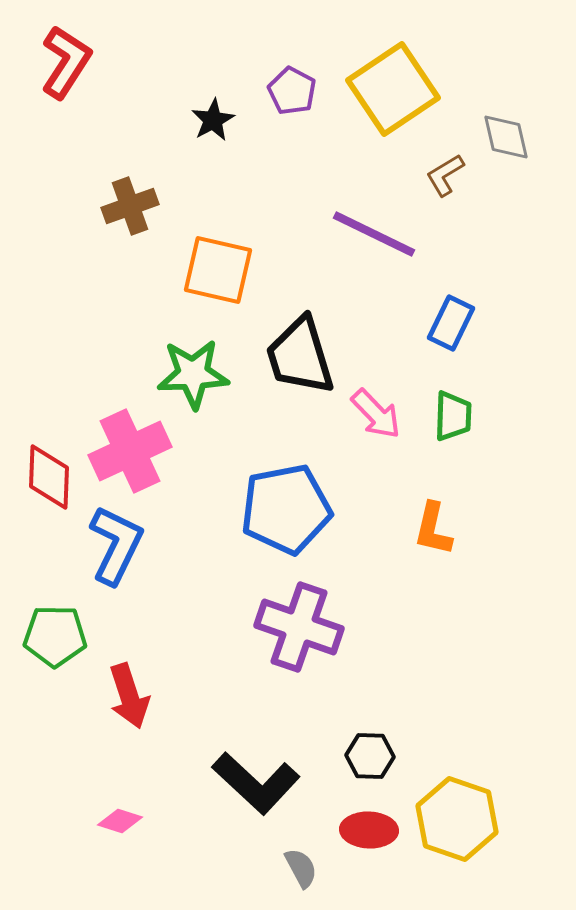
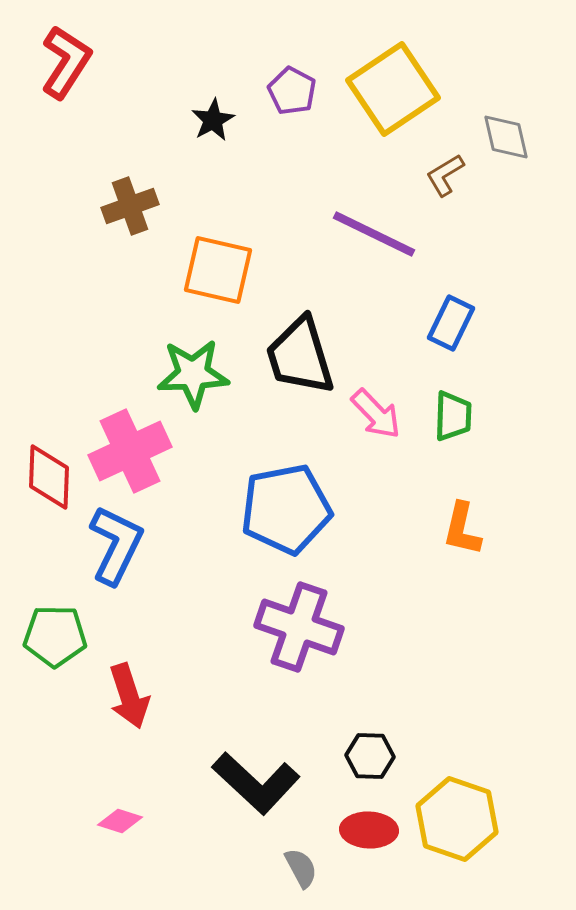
orange L-shape: moved 29 px right
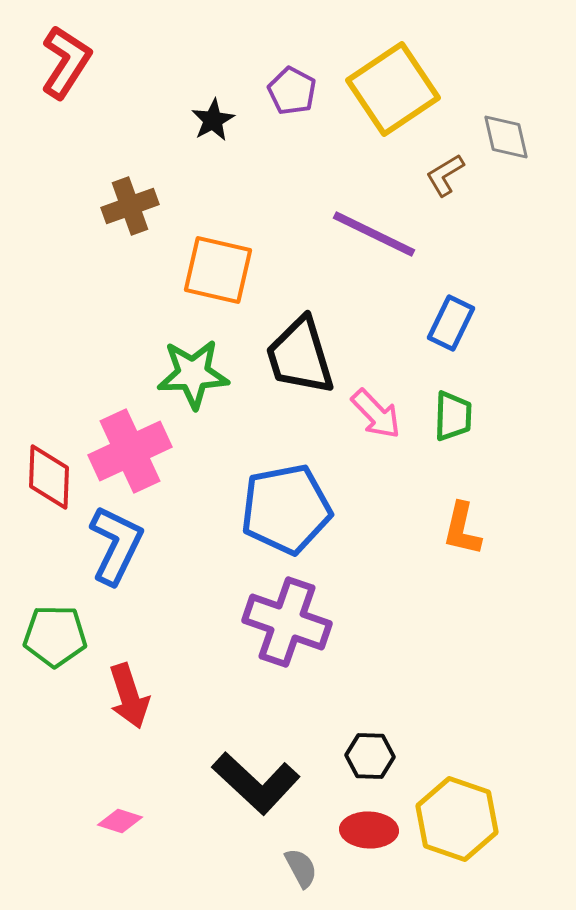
purple cross: moved 12 px left, 5 px up
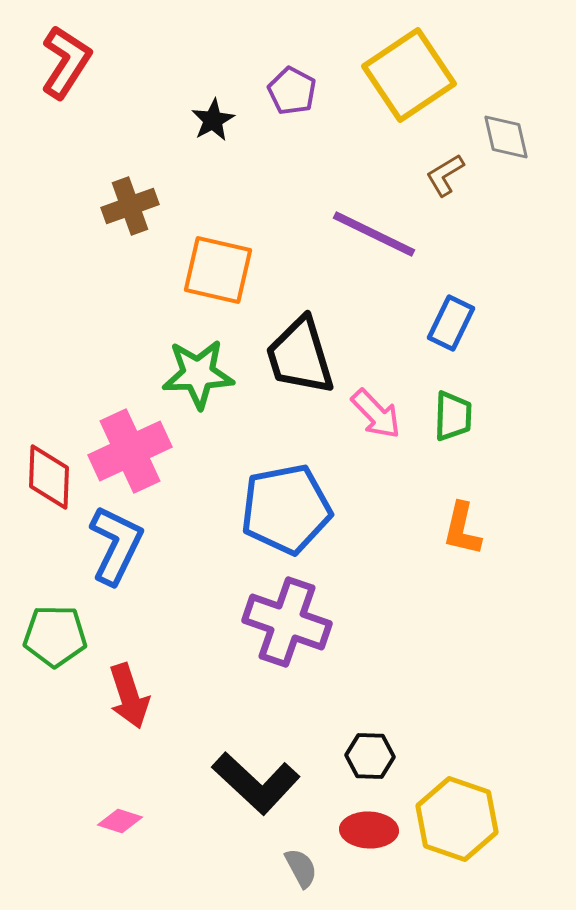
yellow square: moved 16 px right, 14 px up
green star: moved 5 px right
